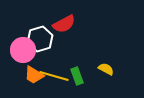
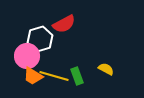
pink circle: moved 4 px right, 6 px down
orange trapezoid: moved 1 px left, 1 px down
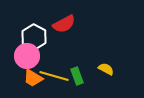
white hexagon: moved 6 px left, 2 px up; rotated 15 degrees counterclockwise
orange trapezoid: moved 2 px down
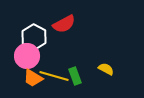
green rectangle: moved 2 px left
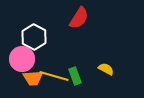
red semicircle: moved 15 px right, 6 px up; rotated 30 degrees counterclockwise
pink circle: moved 5 px left, 3 px down
orange trapezoid: rotated 35 degrees counterclockwise
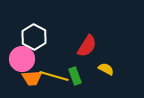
red semicircle: moved 8 px right, 28 px down
orange trapezoid: moved 1 px left
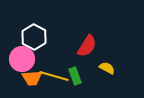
yellow semicircle: moved 1 px right, 1 px up
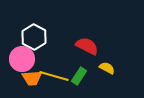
red semicircle: rotated 95 degrees counterclockwise
green rectangle: moved 4 px right; rotated 54 degrees clockwise
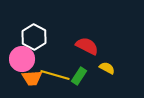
yellow line: moved 1 px right, 1 px up
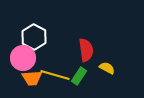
red semicircle: moved 1 px left, 4 px down; rotated 55 degrees clockwise
pink circle: moved 1 px right, 1 px up
